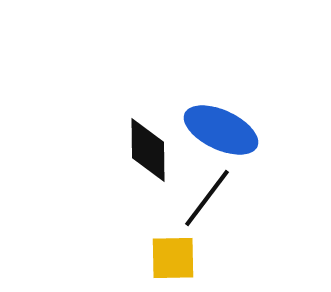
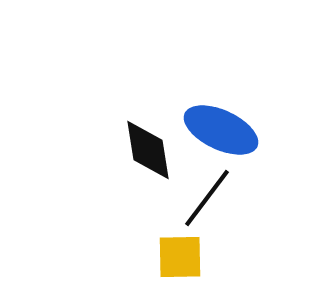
black diamond: rotated 8 degrees counterclockwise
yellow square: moved 7 px right, 1 px up
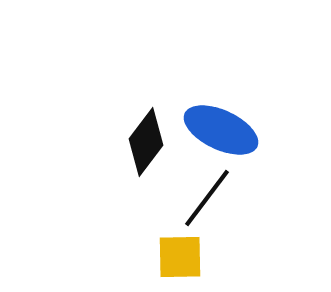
black diamond: moved 2 px left, 8 px up; rotated 46 degrees clockwise
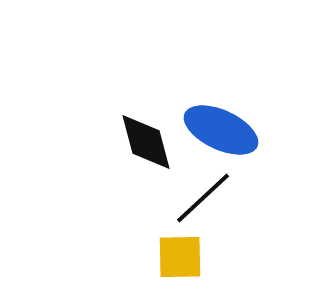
black diamond: rotated 52 degrees counterclockwise
black line: moved 4 px left; rotated 10 degrees clockwise
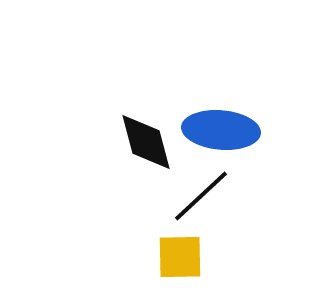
blue ellipse: rotated 20 degrees counterclockwise
black line: moved 2 px left, 2 px up
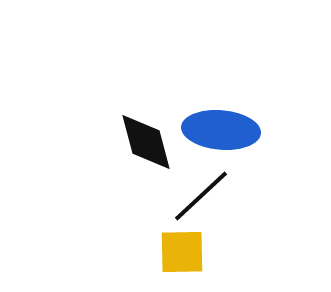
yellow square: moved 2 px right, 5 px up
